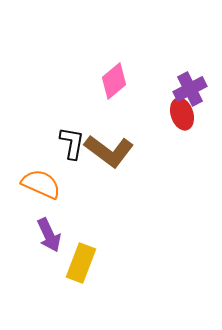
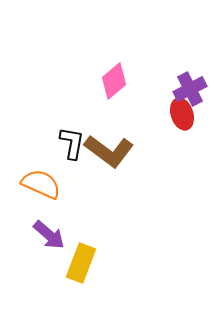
purple arrow: rotated 24 degrees counterclockwise
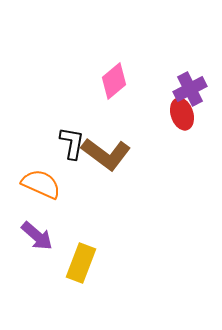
brown L-shape: moved 3 px left, 3 px down
purple arrow: moved 12 px left, 1 px down
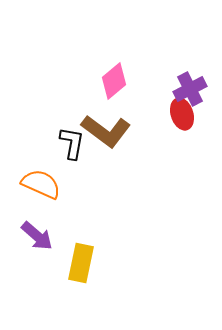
brown L-shape: moved 23 px up
yellow rectangle: rotated 9 degrees counterclockwise
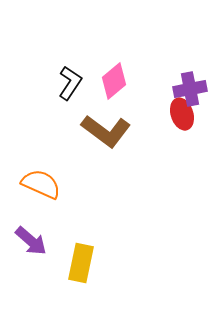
purple cross: rotated 16 degrees clockwise
black L-shape: moved 2 px left, 60 px up; rotated 24 degrees clockwise
purple arrow: moved 6 px left, 5 px down
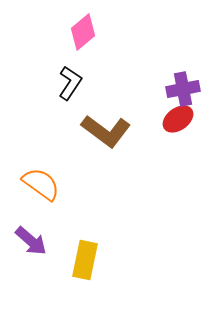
pink diamond: moved 31 px left, 49 px up
purple cross: moved 7 px left
red ellipse: moved 4 px left, 5 px down; rotated 72 degrees clockwise
orange semicircle: rotated 12 degrees clockwise
yellow rectangle: moved 4 px right, 3 px up
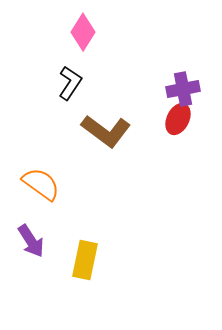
pink diamond: rotated 18 degrees counterclockwise
red ellipse: rotated 28 degrees counterclockwise
purple arrow: rotated 16 degrees clockwise
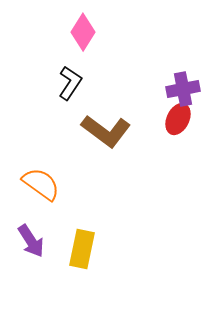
yellow rectangle: moved 3 px left, 11 px up
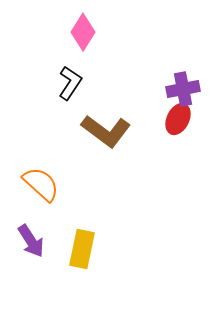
orange semicircle: rotated 6 degrees clockwise
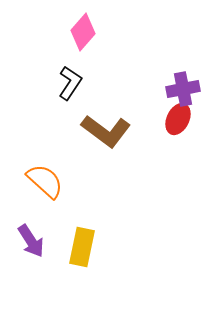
pink diamond: rotated 9 degrees clockwise
orange semicircle: moved 4 px right, 3 px up
yellow rectangle: moved 2 px up
